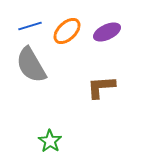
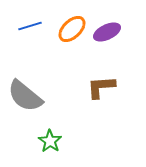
orange ellipse: moved 5 px right, 2 px up
gray semicircle: moved 6 px left, 31 px down; rotated 21 degrees counterclockwise
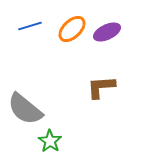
gray semicircle: moved 13 px down
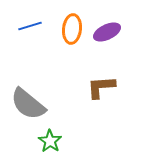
orange ellipse: rotated 40 degrees counterclockwise
gray semicircle: moved 3 px right, 5 px up
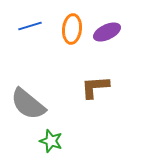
brown L-shape: moved 6 px left
green star: moved 1 px right; rotated 15 degrees counterclockwise
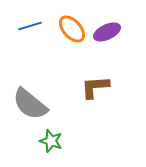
orange ellipse: rotated 48 degrees counterclockwise
gray semicircle: moved 2 px right
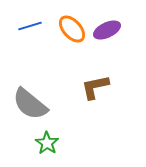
purple ellipse: moved 2 px up
brown L-shape: rotated 8 degrees counterclockwise
green star: moved 4 px left, 2 px down; rotated 15 degrees clockwise
